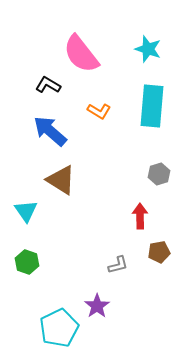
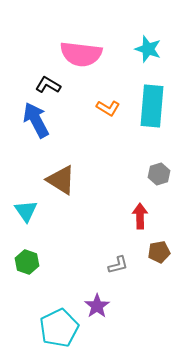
pink semicircle: rotated 45 degrees counterclockwise
orange L-shape: moved 9 px right, 3 px up
blue arrow: moved 14 px left, 11 px up; rotated 21 degrees clockwise
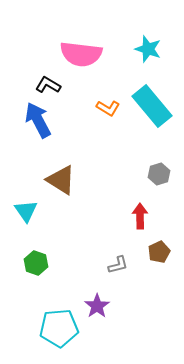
cyan rectangle: rotated 45 degrees counterclockwise
blue arrow: moved 2 px right
brown pentagon: rotated 15 degrees counterclockwise
green hexagon: moved 9 px right, 1 px down
cyan pentagon: rotated 21 degrees clockwise
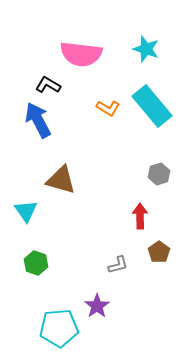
cyan star: moved 2 px left
brown triangle: rotated 16 degrees counterclockwise
brown pentagon: rotated 10 degrees counterclockwise
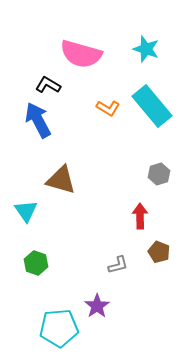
pink semicircle: rotated 9 degrees clockwise
brown pentagon: rotated 15 degrees counterclockwise
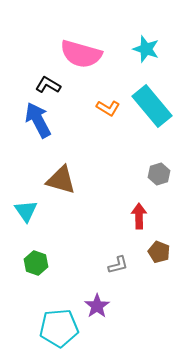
red arrow: moved 1 px left
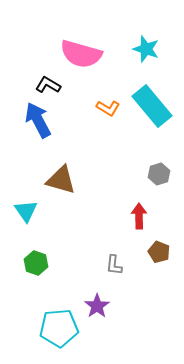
gray L-shape: moved 4 px left; rotated 110 degrees clockwise
